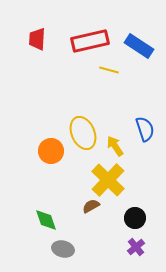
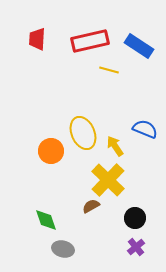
blue semicircle: rotated 50 degrees counterclockwise
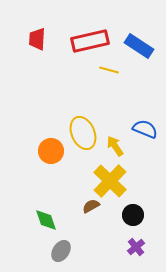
yellow cross: moved 2 px right, 1 px down
black circle: moved 2 px left, 3 px up
gray ellipse: moved 2 px left, 2 px down; rotated 70 degrees counterclockwise
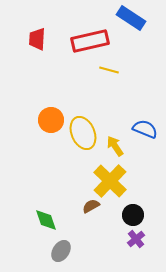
blue rectangle: moved 8 px left, 28 px up
orange circle: moved 31 px up
purple cross: moved 8 px up
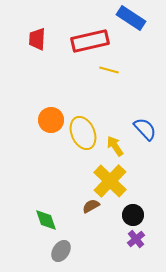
blue semicircle: rotated 25 degrees clockwise
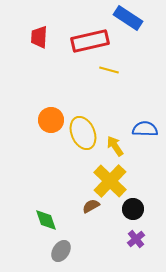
blue rectangle: moved 3 px left
red trapezoid: moved 2 px right, 2 px up
blue semicircle: rotated 45 degrees counterclockwise
black circle: moved 6 px up
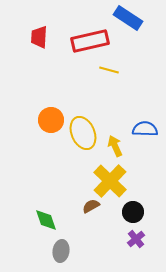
yellow arrow: rotated 10 degrees clockwise
black circle: moved 3 px down
gray ellipse: rotated 25 degrees counterclockwise
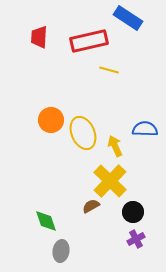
red rectangle: moved 1 px left
green diamond: moved 1 px down
purple cross: rotated 12 degrees clockwise
